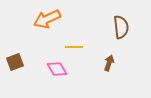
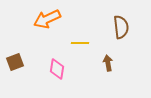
yellow line: moved 6 px right, 4 px up
brown arrow: moved 1 px left; rotated 28 degrees counterclockwise
pink diamond: rotated 40 degrees clockwise
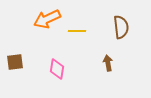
yellow line: moved 3 px left, 12 px up
brown square: rotated 12 degrees clockwise
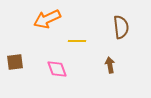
yellow line: moved 10 px down
brown arrow: moved 2 px right, 2 px down
pink diamond: rotated 30 degrees counterclockwise
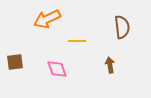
brown semicircle: moved 1 px right
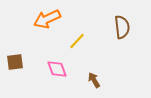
yellow line: rotated 48 degrees counterclockwise
brown arrow: moved 16 px left, 15 px down; rotated 21 degrees counterclockwise
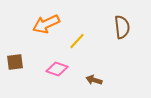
orange arrow: moved 1 px left, 5 px down
pink diamond: rotated 50 degrees counterclockwise
brown arrow: rotated 42 degrees counterclockwise
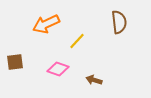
brown semicircle: moved 3 px left, 5 px up
pink diamond: moved 1 px right
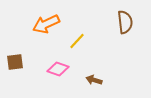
brown semicircle: moved 6 px right
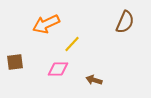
brown semicircle: rotated 30 degrees clockwise
yellow line: moved 5 px left, 3 px down
pink diamond: rotated 20 degrees counterclockwise
